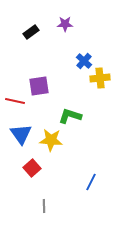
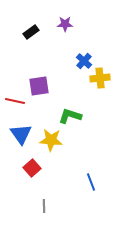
blue line: rotated 48 degrees counterclockwise
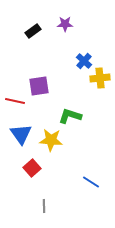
black rectangle: moved 2 px right, 1 px up
blue line: rotated 36 degrees counterclockwise
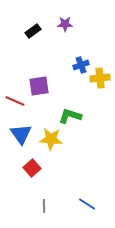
blue cross: moved 3 px left, 4 px down; rotated 28 degrees clockwise
red line: rotated 12 degrees clockwise
yellow star: moved 1 px up
blue line: moved 4 px left, 22 px down
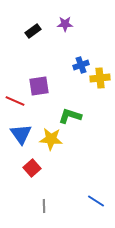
blue line: moved 9 px right, 3 px up
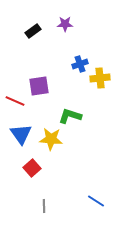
blue cross: moved 1 px left, 1 px up
